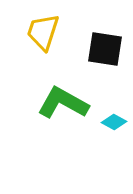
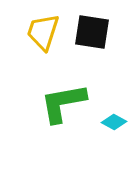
black square: moved 13 px left, 17 px up
green L-shape: rotated 39 degrees counterclockwise
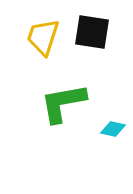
yellow trapezoid: moved 5 px down
cyan diamond: moved 1 px left, 7 px down; rotated 15 degrees counterclockwise
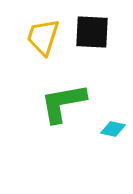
black square: rotated 6 degrees counterclockwise
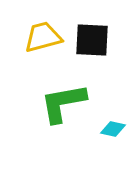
black square: moved 8 px down
yellow trapezoid: rotated 57 degrees clockwise
